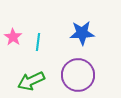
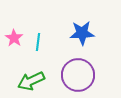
pink star: moved 1 px right, 1 px down
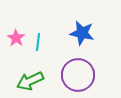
blue star: rotated 15 degrees clockwise
pink star: moved 2 px right
green arrow: moved 1 px left
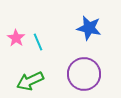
blue star: moved 7 px right, 5 px up
cyan line: rotated 30 degrees counterclockwise
purple circle: moved 6 px right, 1 px up
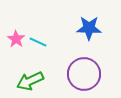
blue star: rotated 10 degrees counterclockwise
pink star: moved 1 px down
cyan line: rotated 42 degrees counterclockwise
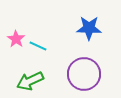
cyan line: moved 4 px down
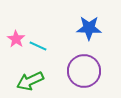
purple circle: moved 3 px up
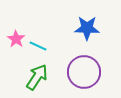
blue star: moved 2 px left
purple circle: moved 1 px down
green arrow: moved 7 px right, 4 px up; rotated 148 degrees clockwise
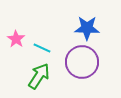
cyan line: moved 4 px right, 2 px down
purple circle: moved 2 px left, 10 px up
green arrow: moved 2 px right, 1 px up
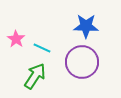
blue star: moved 1 px left, 2 px up
green arrow: moved 4 px left
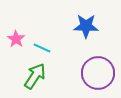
purple circle: moved 16 px right, 11 px down
